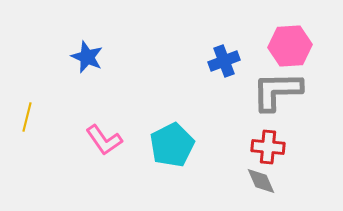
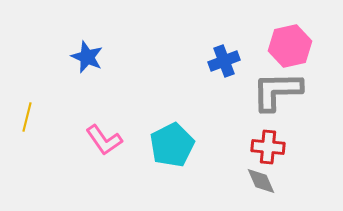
pink hexagon: rotated 9 degrees counterclockwise
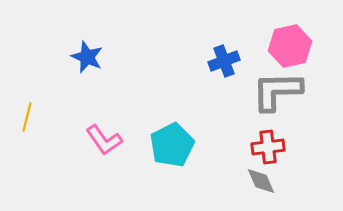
red cross: rotated 12 degrees counterclockwise
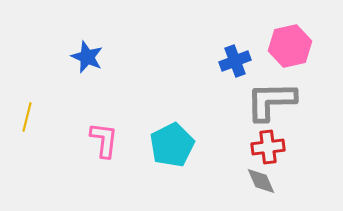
blue cross: moved 11 px right
gray L-shape: moved 6 px left, 10 px down
pink L-shape: rotated 138 degrees counterclockwise
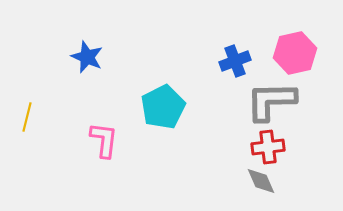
pink hexagon: moved 5 px right, 7 px down
cyan pentagon: moved 9 px left, 38 px up
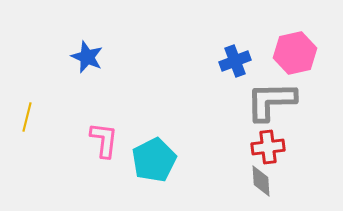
cyan pentagon: moved 9 px left, 53 px down
gray diamond: rotated 20 degrees clockwise
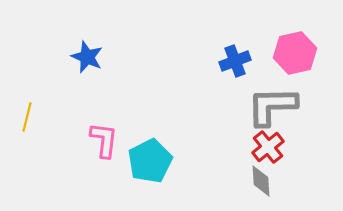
gray L-shape: moved 1 px right, 5 px down
red cross: rotated 32 degrees counterclockwise
cyan pentagon: moved 4 px left, 1 px down
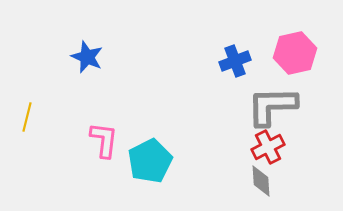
red cross: rotated 12 degrees clockwise
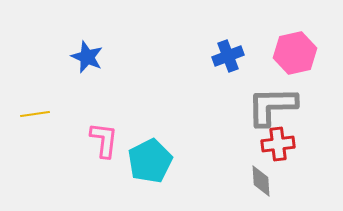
blue cross: moved 7 px left, 5 px up
yellow line: moved 8 px right, 3 px up; rotated 68 degrees clockwise
red cross: moved 10 px right, 3 px up; rotated 20 degrees clockwise
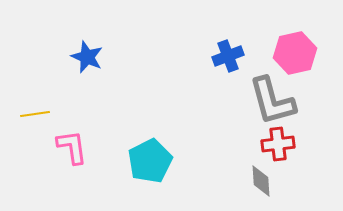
gray L-shape: moved 5 px up; rotated 104 degrees counterclockwise
pink L-shape: moved 32 px left, 7 px down; rotated 15 degrees counterclockwise
